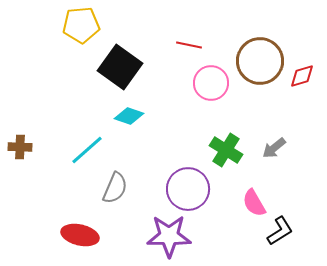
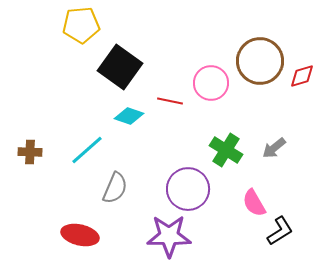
red line: moved 19 px left, 56 px down
brown cross: moved 10 px right, 5 px down
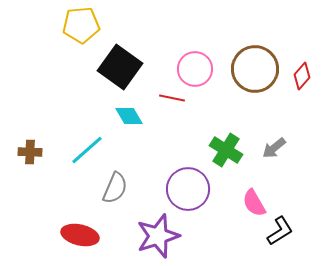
brown circle: moved 5 px left, 8 px down
red diamond: rotated 32 degrees counterclockwise
pink circle: moved 16 px left, 14 px up
red line: moved 2 px right, 3 px up
cyan diamond: rotated 40 degrees clockwise
purple star: moved 11 px left; rotated 18 degrees counterclockwise
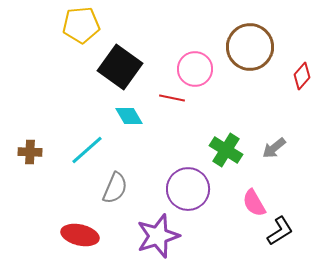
brown circle: moved 5 px left, 22 px up
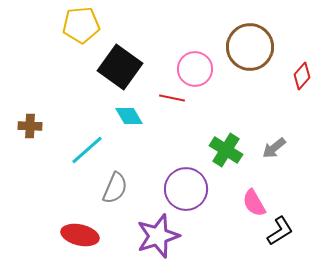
brown cross: moved 26 px up
purple circle: moved 2 px left
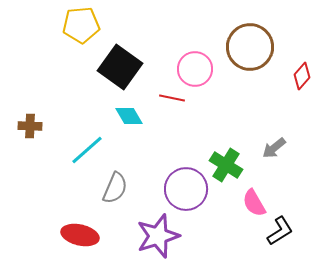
green cross: moved 15 px down
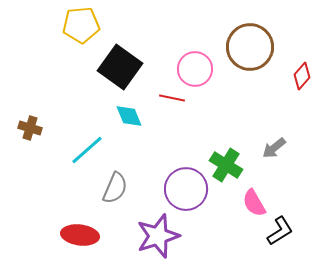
cyan diamond: rotated 8 degrees clockwise
brown cross: moved 2 px down; rotated 15 degrees clockwise
red ellipse: rotated 6 degrees counterclockwise
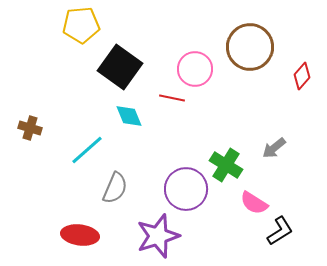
pink semicircle: rotated 28 degrees counterclockwise
